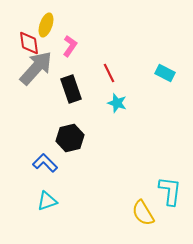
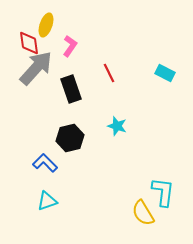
cyan star: moved 23 px down
cyan L-shape: moved 7 px left, 1 px down
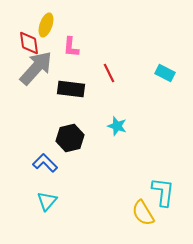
pink L-shape: moved 1 px right, 1 px down; rotated 150 degrees clockwise
black rectangle: rotated 64 degrees counterclockwise
cyan triangle: rotated 30 degrees counterclockwise
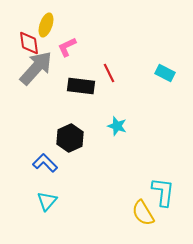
pink L-shape: moved 4 px left; rotated 60 degrees clockwise
black rectangle: moved 10 px right, 3 px up
black hexagon: rotated 12 degrees counterclockwise
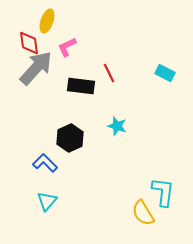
yellow ellipse: moved 1 px right, 4 px up
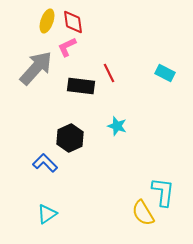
red diamond: moved 44 px right, 21 px up
cyan triangle: moved 13 px down; rotated 15 degrees clockwise
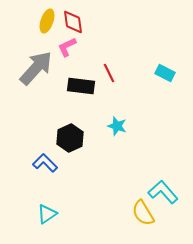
cyan L-shape: rotated 48 degrees counterclockwise
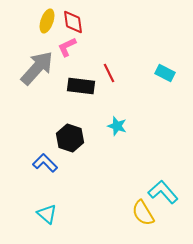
gray arrow: moved 1 px right
black hexagon: rotated 16 degrees counterclockwise
cyan triangle: rotated 45 degrees counterclockwise
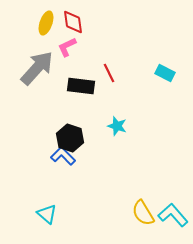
yellow ellipse: moved 1 px left, 2 px down
blue L-shape: moved 18 px right, 7 px up
cyan L-shape: moved 10 px right, 23 px down
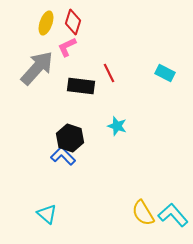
red diamond: rotated 25 degrees clockwise
